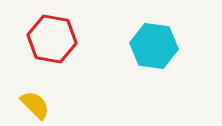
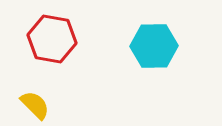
cyan hexagon: rotated 9 degrees counterclockwise
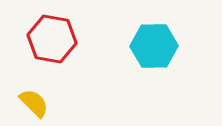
yellow semicircle: moved 1 px left, 2 px up
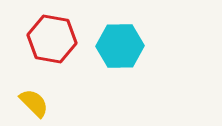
cyan hexagon: moved 34 px left
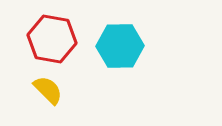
yellow semicircle: moved 14 px right, 13 px up
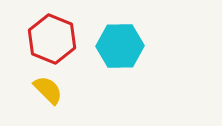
red hexagon: rotated 12 degrees clockwise
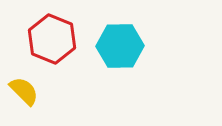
yellow semicircle: moved 24 px left, 1 px down
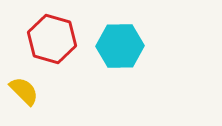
red hexagon: rotated 6 degrees counterclockwise
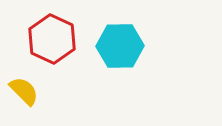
red hexagon: rotated 9 degrees clockwise
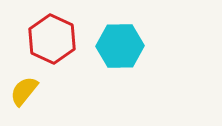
yellow semicircle: rotated 96 degrees counterclockwise
